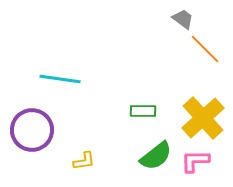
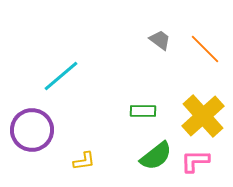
gray trapezoid: moved 23 px left, 21 px down
cyan line: moved 1 px right, 3 px up; rotated 48 degrees counterclockwise
yellow cross: moved 2 px up
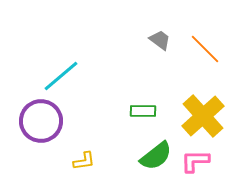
purple circle: moved 9 px right, 9 px up
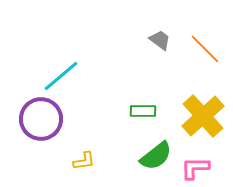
purple circle: moved 2 px up
pink L-shape: moved 7 px down
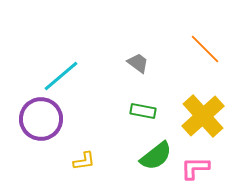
gray trapezoid: moved 22 px left, 23 px down
green rectangle: rotated 10 degrees clockwise
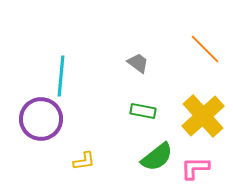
cyan line: rotated 45 degrees counterclockwise
green semicircle: moved 1 px right, 1 px down
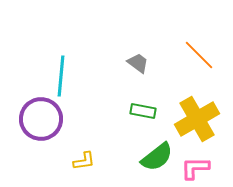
orange line: moved 6 px left, 6 px down
yellow cross: moved 6 px left, 3 px down; rotated 12 degrees clockwise
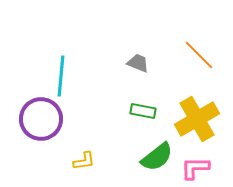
gray trapezoid: rotated 15 degrees counterclockwise
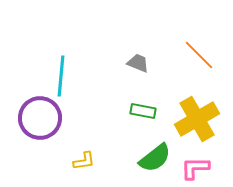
purple circle: moved 1 px left, 1 px up
green semicircle: moved 2 px left, 1 px down
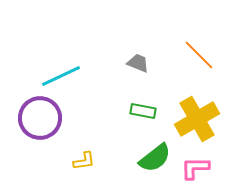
cyan line: rotated 60 degrees clockwise
